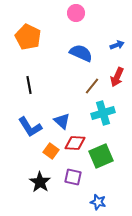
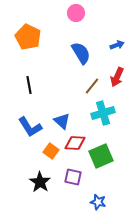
blue semicircle: rotated 35 degrees clockwise
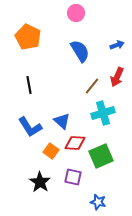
blue semicircle: moved 1 px left, 2 px up
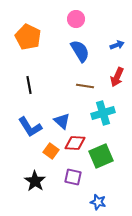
pink circle: moved 6 px down
brown line: moved 7 px left; rotated 60 degrees clockwise
black star: moved 5 px left, 1 px up
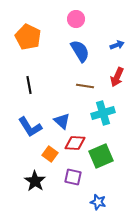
orange square: moved 1 px left, 3 px down
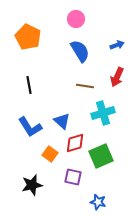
red diamond: rotated 20 degrees counterclockwise
black star: moved 3 px left, 4 px down; rotated 25 degrees clockwise
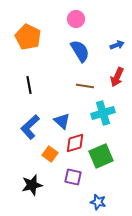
blue L-shape: rotated 80 degrees clockwise
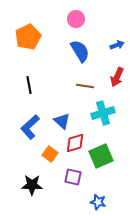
orange pentagon: rotated 20 degrees clockwise
black star: rotated 15 degrees clockwise
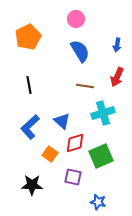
blue arrow: rotated 120 degrees clockwise
